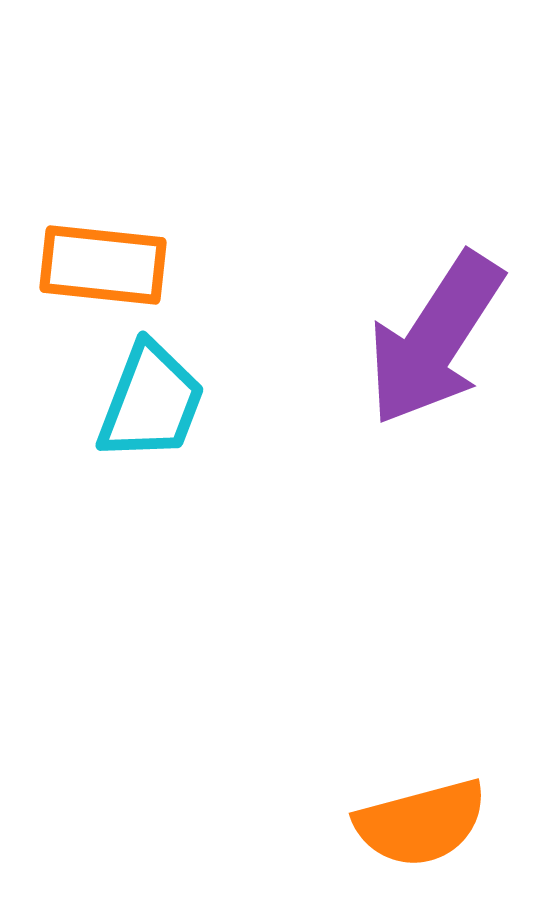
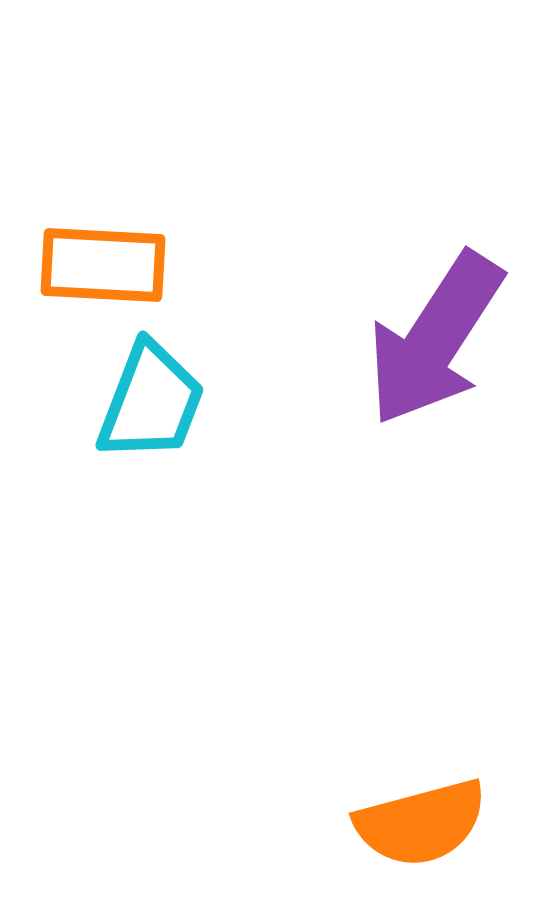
orange rectangle: rotated 3 degrees counterclockwise
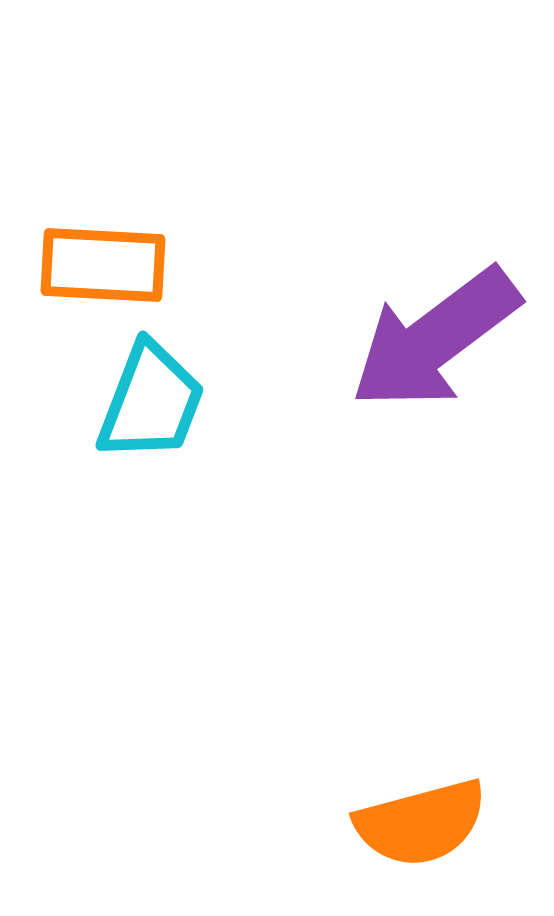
purple arrow: rotated 20 degrees clockwise
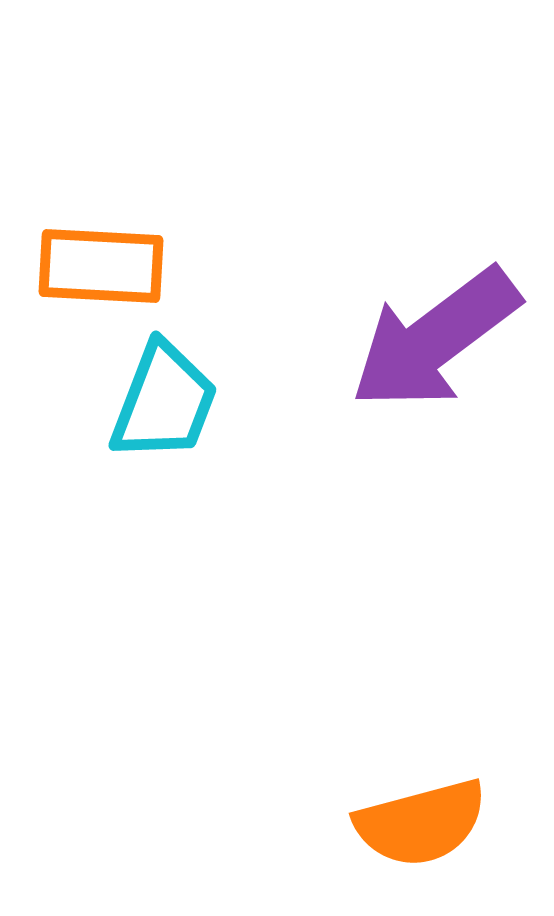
orange rectangle: moved 2 px left, 1 px down
cyan trapezoid: moved 13 px right
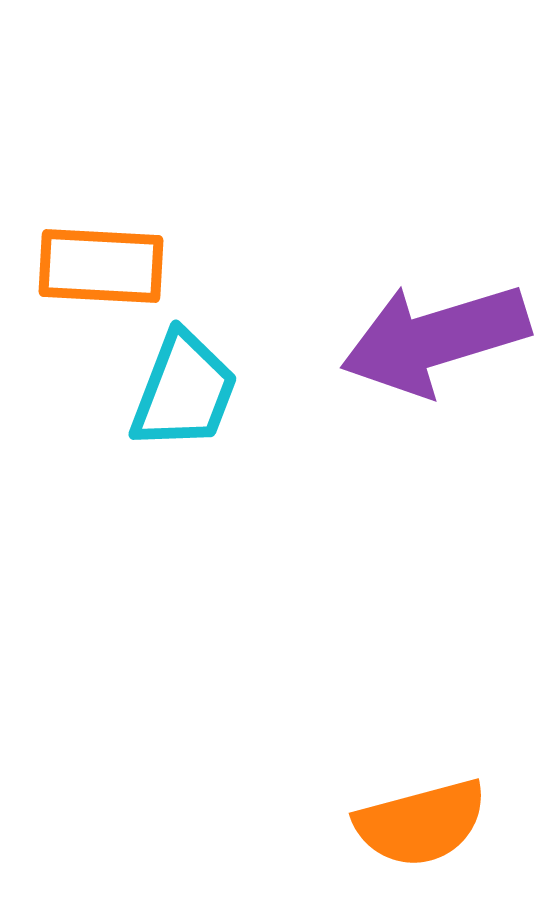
purple arrow: rotated 20 degrees clockwise
cyan trapezoid: moved 20 px right, 11 px up
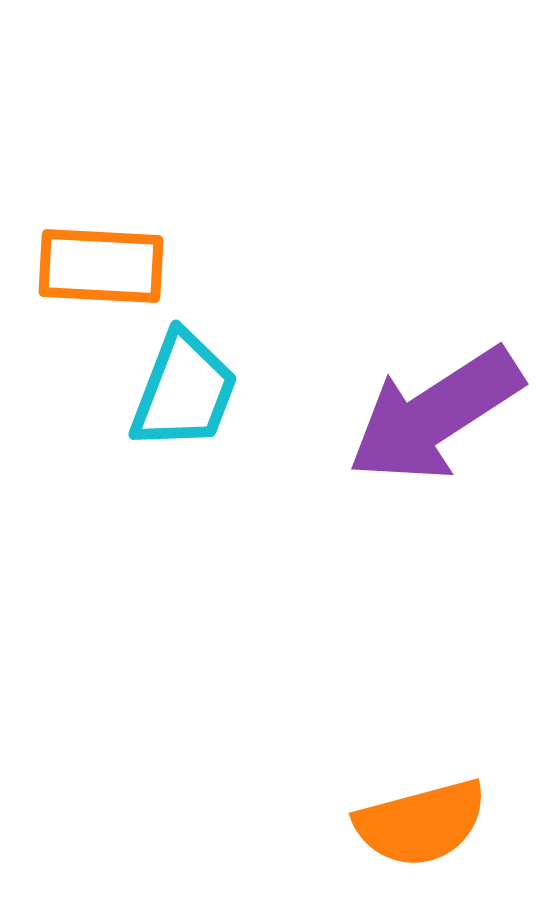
purple arrow: moved 76 px down; rotated 16 degrees counterclockwise
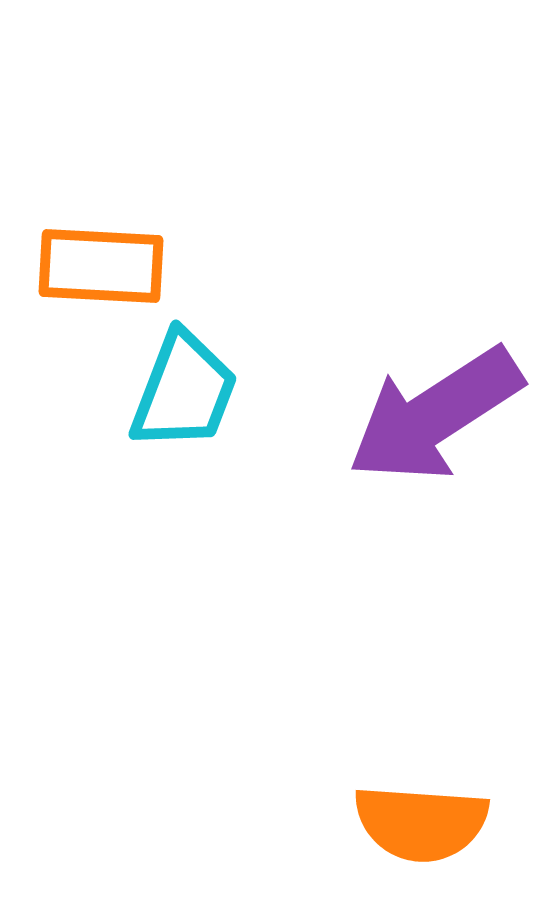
orange semicircle: rotated 19 degrees clockwise
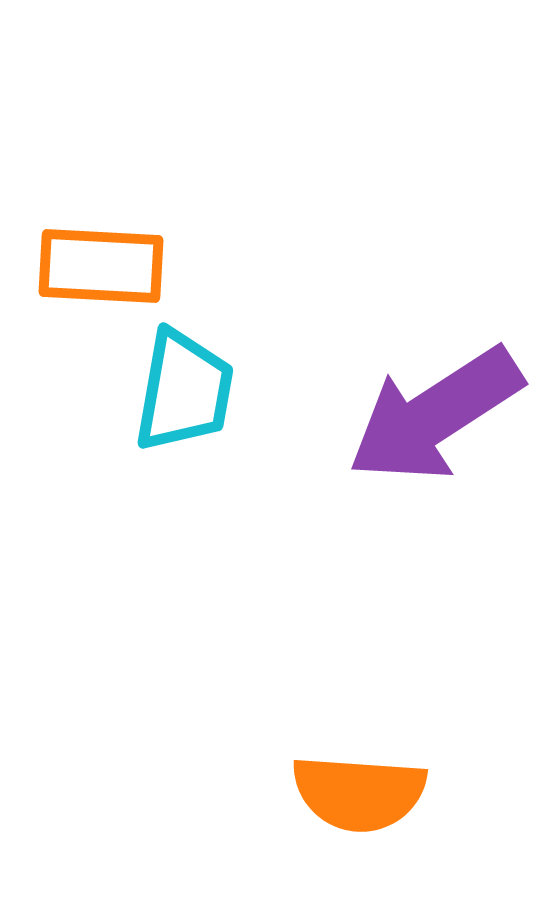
cyan trapezoid: rotated 11 degrees counterclockwise
orange semicircle: moved 62 px left, 30 px up
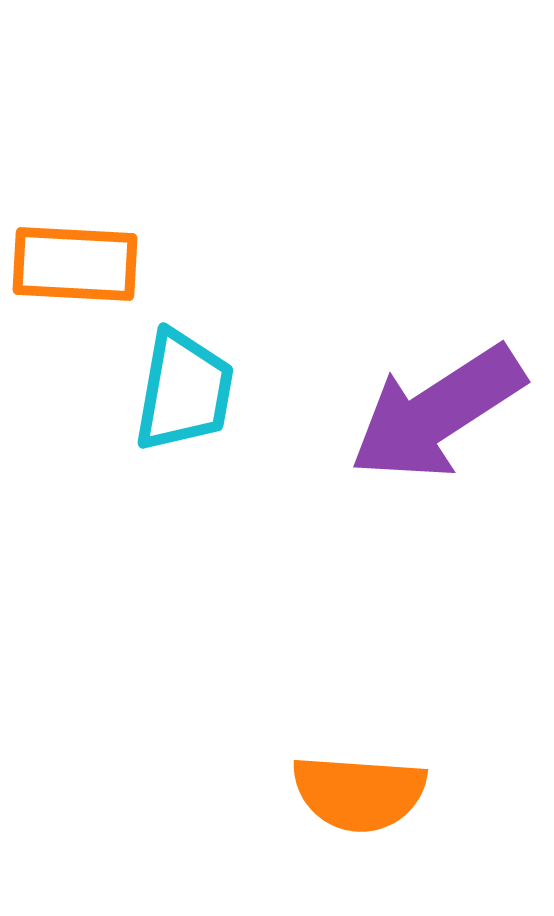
orange rectangle: moved 26 px left, 2 px up
purple arrow: moved 2 px right, 2 px up
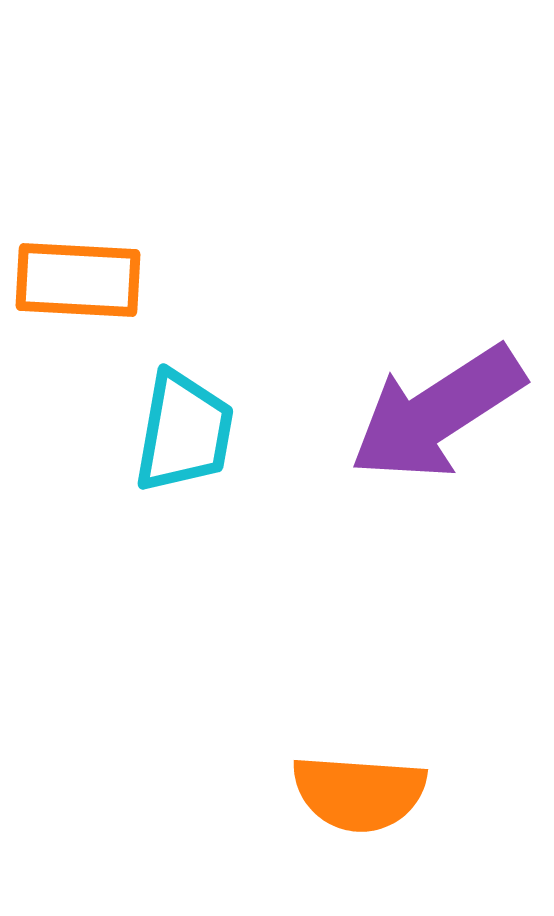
orange rectangle: moved 3 px right, 16 px down
cyan trapezoid: moved 41 px down
